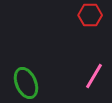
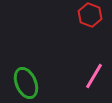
red hexagon: rotated 20 degrees clockwise
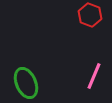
pink line: rotated 8 degrees counterclockwise
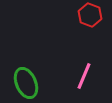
pink line: moved 10 px left
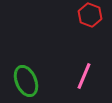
green ellipse: moved 2 px up
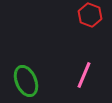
pink line: moved 1 px up
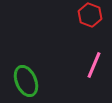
pink line: moved 10 px right, 10 px up
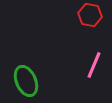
red hexagon: rotated 10 degrees counterclockwise
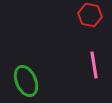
pink line: rotated 32 degrees counterclockwise
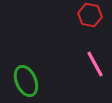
pink line: moved 1 px right, 1 px up; rotated 20 degrees counterclockwise
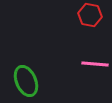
pink line: rotated 56 degrees counterclockwise
